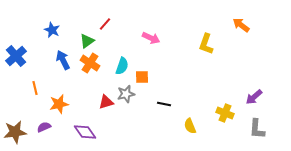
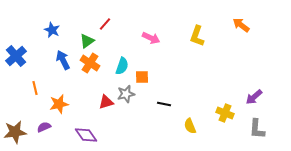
yellow L-shape: moved 9 px left, 8 px up
purple diamond: moved 1 px right, 3 px down
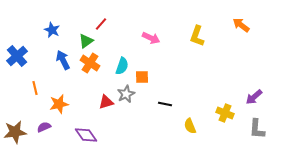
red line: moved 4 px left
green triangle: moved 1 px left
blue cross: moved 1 px right
gray star: rotated 12 degrees counterclockwise
black line: moved 1 px right
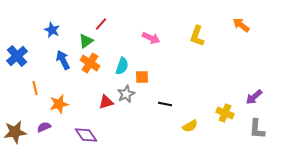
yellow semicircle: rotated 98 degrees counterclockwise
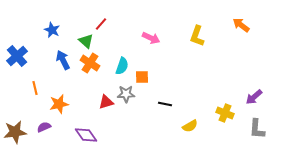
green triangle: rotated 42 degrees counterclockwise
gray star: rotated 24 degrees clockwise
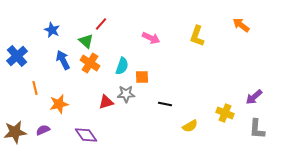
purple semicircle: moved 1 px left, 3 px down
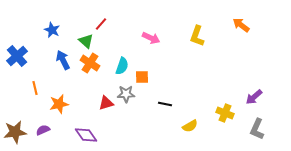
red triangle: moved 1 px down
gray L-shape: rotated 20 degrees clockwise
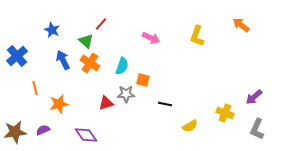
orange square: moved 1 px right, 3 px down; rotated 16 degrees clockwise
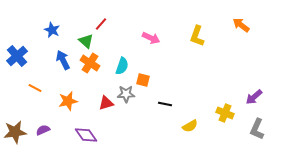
orange line: rotated 48 degrees counterclockwise
orange star: moved 9 px right, 3 px up
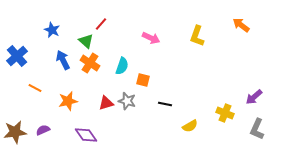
gray star: moved 1 px right, 7 px down; rotated 18 degrees clockwise
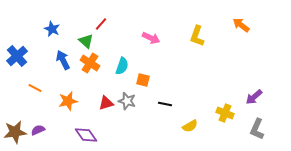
blue star: moved 1 px up
purple semicircle: moved 5 px left
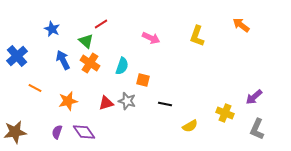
red line: rotated 16 degrees clockwise
purple semicircle: moved 19 px right, 2 px down; rotated 48 degrees counterclockwise
purple diamond: moved 2 px left, 3 px up
